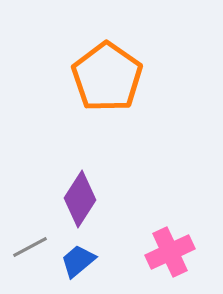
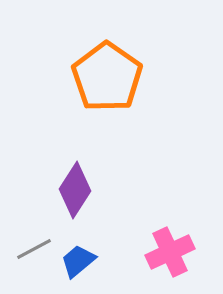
purple diamond: moved 5 px left, 9 px up
gray line: moved 4 px right, 2 px down
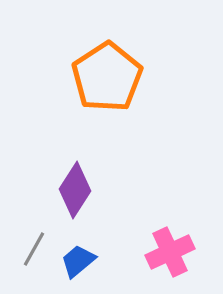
orange pentagon: rotated 4 degrees clockwise
gray line: rotated 33 degrees counterclockwise
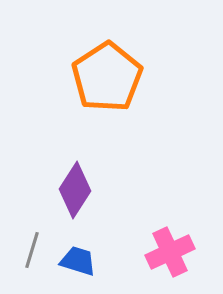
gray line: moved 2 px left, 1 px down; rotated 12 degrees counterclockwise
blue trapezoid: rotated 57 degrees clockwise
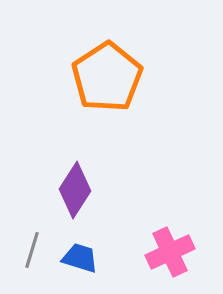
blue trapezoid: moved 2 px right, 3 px up
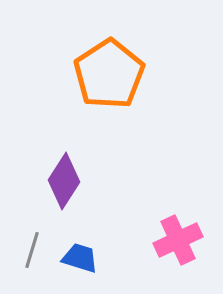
orange pentagon: moved 2 px right, 3 px up
purple diamond: moved 11 px left, 9 px up
pink cross: moved 8 px right, 12 px up
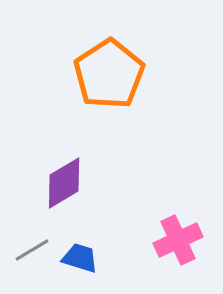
purple diamond: moved 2 px down; rotated 26 degrees clockwise
gray line: rotated 42 degrees clockwise
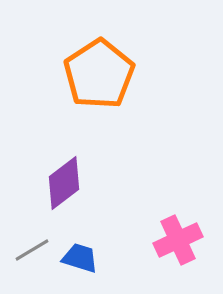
orange pentagon: moved 10 px left
purple diamond: rotated 6 degrees counterclockwise
